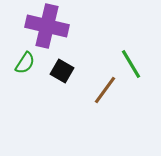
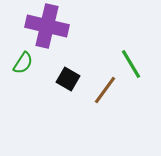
green semicircle: moved 2 px left
black square: moved 6 px right, 8 px down
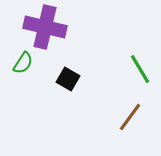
purple cross: moved 2 px left, 1 px down
green line: moved 9 px right, 5 px down
brown line: moved 25 px right, 27 px down
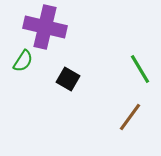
green semicircle: moved 2 px up
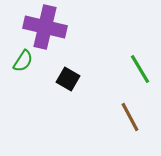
brown line: rotated 64 degrees counterclockwise
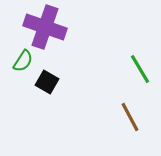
purple cross: rotated 6 degrees clockwise
black square: moved 21 px left, 3 px down
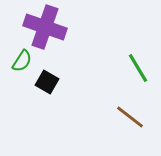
green semicircle: moved 1 px left
green line: moved 2 px left, 1 px up
brown line: rotated 24 degrees counterclockwise
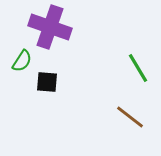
purple cross: moved 5 px right
black square: rotated 25 degrees counterclockwise
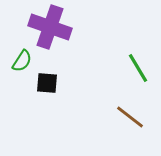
black square: moved 1 px down
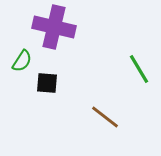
purple cross: moved 4 px right; rotated 6 degrees counterclockwise
green line: moved 1 px right, 1 px down
brown line: moved 25 px left
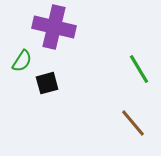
black square: rotated 20 degrees counterclockwise
brown line: moved 28 px right, 6 px down; rotated 12 degrees clockwise
